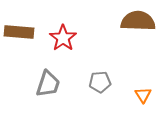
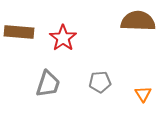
orange triangle: moved 1 px up
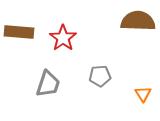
gray pentagon: moved 6 px up
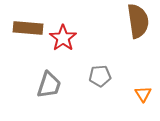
brown semicircle: rotated 80 degrees clockwise
brown rectangle: moved 9 px right, 4 px up
gray trapezoid: moved 1 px right, 1 px down
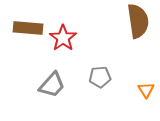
gray pentagon: moved 1 px down
gray trapezoid: moved 3 px right; rotated 24 degrees clockwise
orange triangle: moved 3 px right, 4 px up
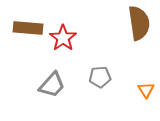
brown semicircle: moved 1 px right, 2 px down
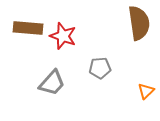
red star: moved 2 px up; rotated 16 degrees counterclockwise
gray pentagon: moved 9 px up
gray trapezoid: moved 2 px up
orange triangle: moved 1 px down; rotated 18 degrees clockwise
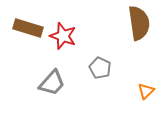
brown rectangle: rotated 12 degrees clockwise
gray pentagon: rotated 30 degrees clockwise
